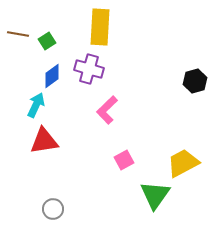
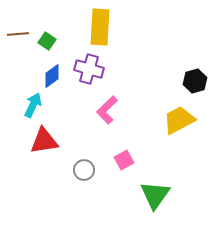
brown line: rotated 15 degrees counterclockwise
green square: rotated 24 degrees counterclockwise
cyan arrow: moved 3 px left
yellow trapezoid: moved 4 px left, 43 px up
gray circle: moved 31 px right, 39 px up
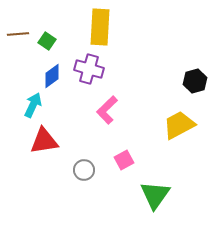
yellow trapezoid: moved 5 px down
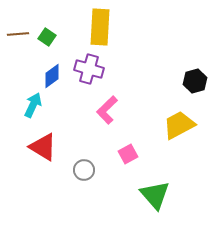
green square: moved 4 px up
red triangle: moved 1 px left, 6 px down; rotated 40 degrees clockwise
pink square: moved 4 px right, 6 px up
green triangle: rotated 16 degrees counterclockwise
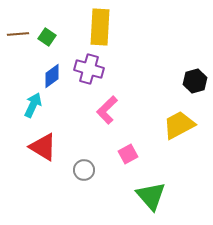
green triangle: moved 4 px left, 1 px down
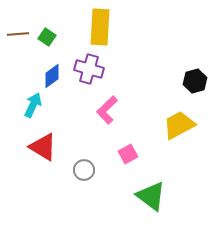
green triangle: rotated 12 degrees counterclockwise
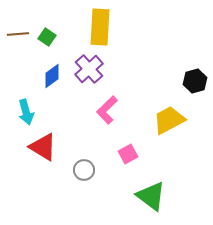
purple cross: rotated 32 degrees clockwise
cyan arrow: moved 7 px left, 7 px down; rotated 140 degrees clockwise
yellow trapezoid: moved 10 px left, 5 px up
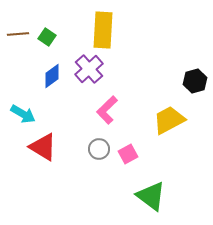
yellow rectangle: moved 3 px right, 3 px down
cyan arrow: moved 3 px left, 2 px down; rotated 45 degrees counterclockwise
gray circle: moved 15 px right, 21 px up
